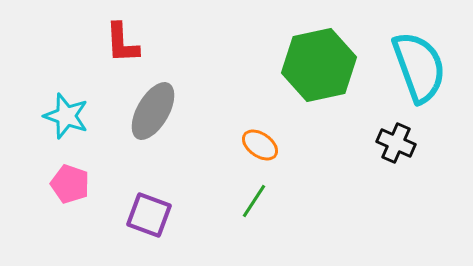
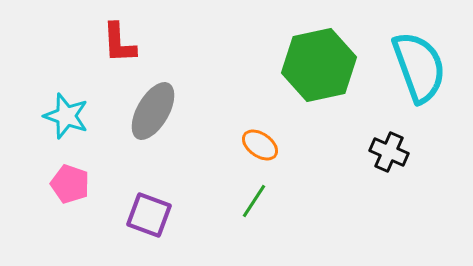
red L-shape: moved 3 px left
black cross: moved 7 px left, 9 px down
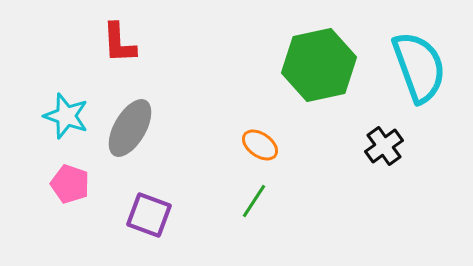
gray ellipse: moved 23 px left, 17 px down
black cross: moved 5 px left, 6 px up; rotated 30 degrees clockwise
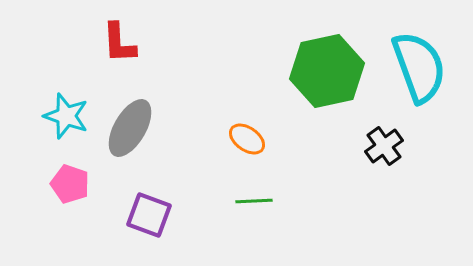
green hexagon: moved 8 px right, 6 px down
orange ellipse: moved 13 px left, 6 px up
green line: rotated 54 degrees clockwise
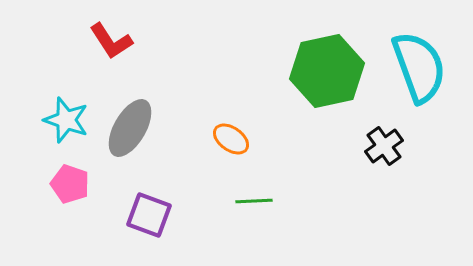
red L-shape: moved 8 px left, 2 px up; rotated 30 degrees counterclockwise
cyan star: moved 4 px down
orange ellipse: moved 16 px left
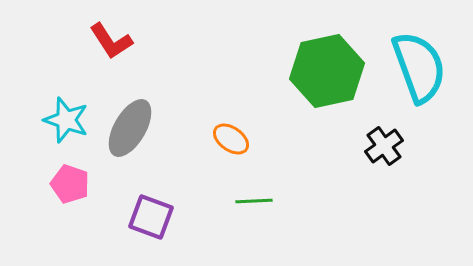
purple square: moved 2 px right, 2 px down
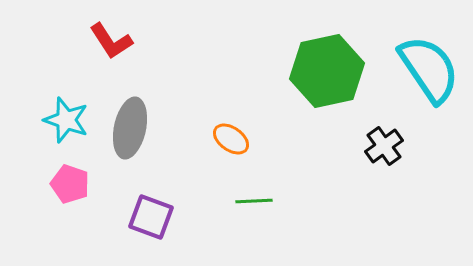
cyan semicircle: moved 10 px right, 2 px down; rotated 14 degrees counterclockwise
gray ellipse: rotated 18 degrees counterclockwise
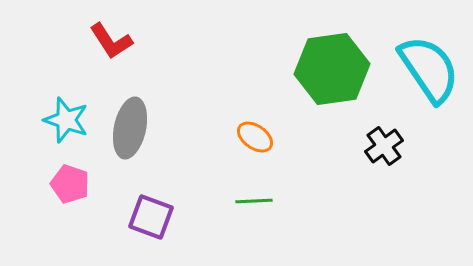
green hexagon: moved 5 px right, 2 px up; rotated 4 degrees clockwise
orange ellipse: moved 24 px right, 2 px up
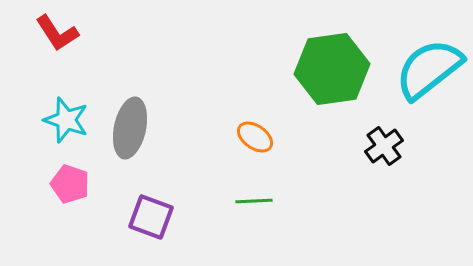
red L-shape: moved 54 px left, 8 px up
cyan semicircle: rotated 94 degrees counterclockwise
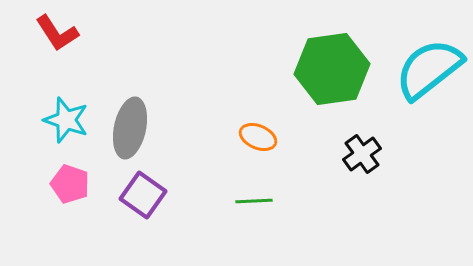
orange ellipse: moved 3 px right; rotated 12 degrees counterclockwise
black cross: moved 22 px left, 8 px down
purple square: moved 8 px left, 22 px up; rotated 15 degrees clockwise
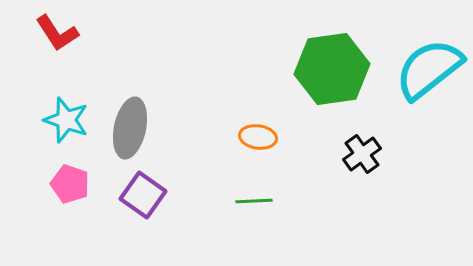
orange ellipse: rotated 15 degrees counterclockwise
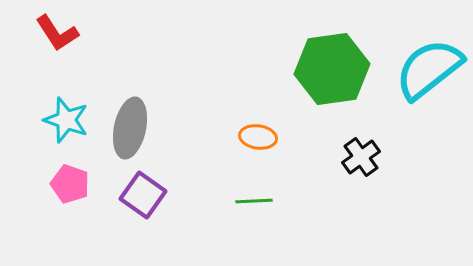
black cross: moved 1 px left, 3 px down
